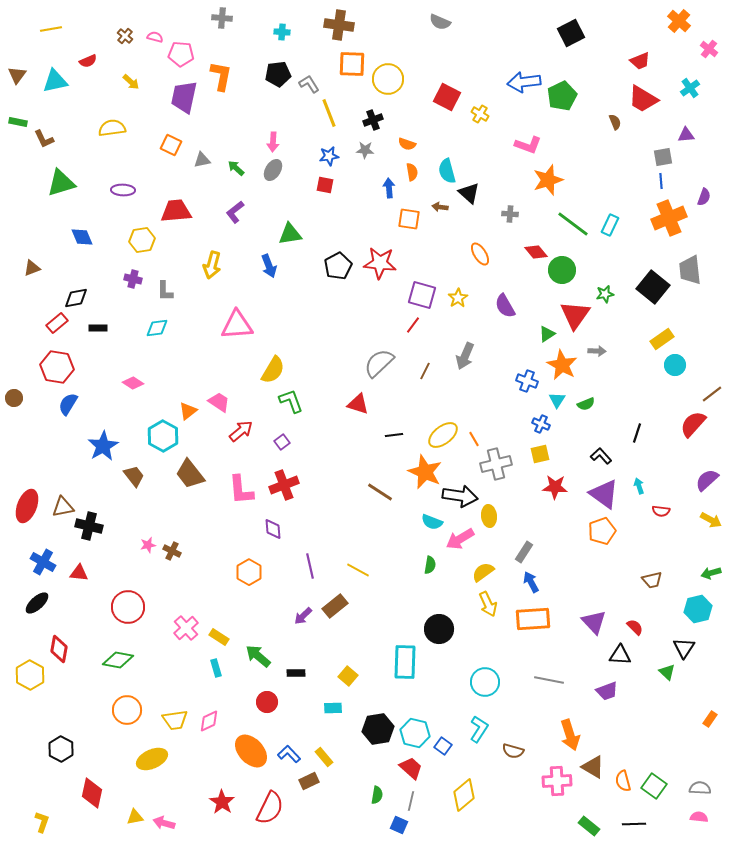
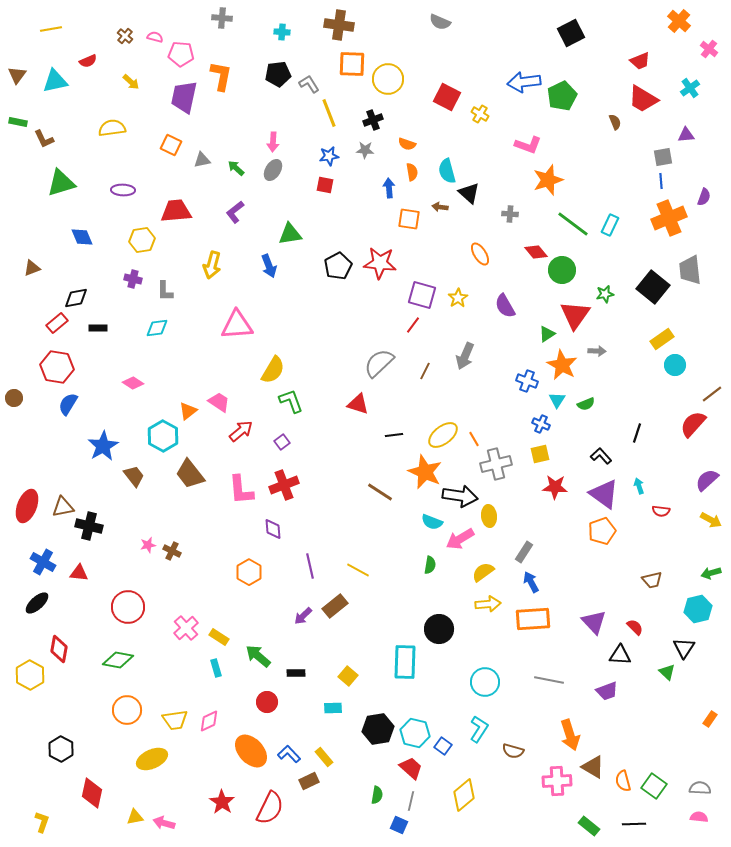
yellow arrow at (488, 604): rotated 70 degrees counterclockwise
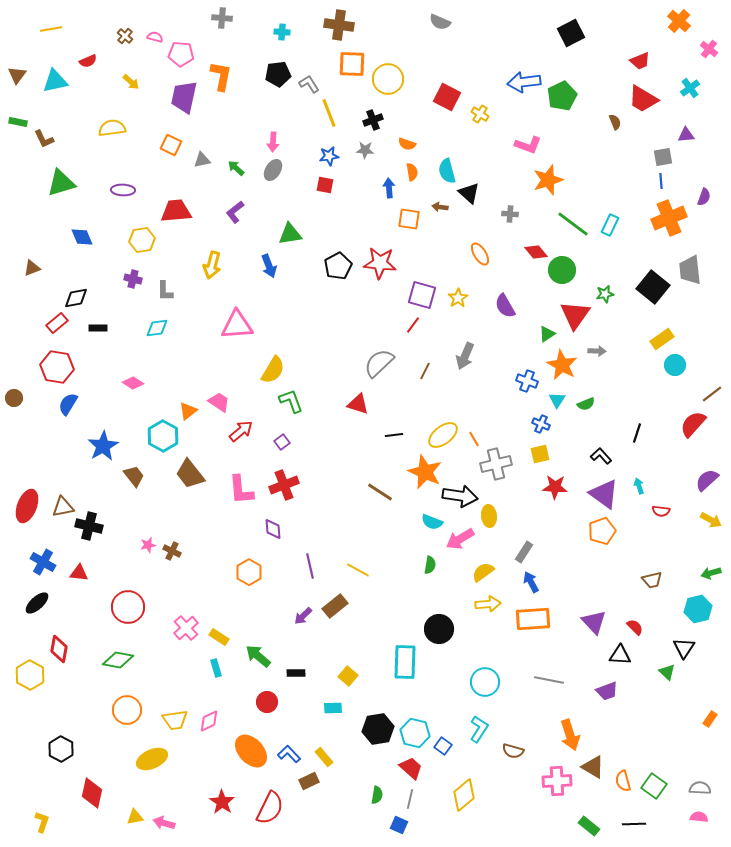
gray line at (411, 801): moved 1 px left, 2 px up
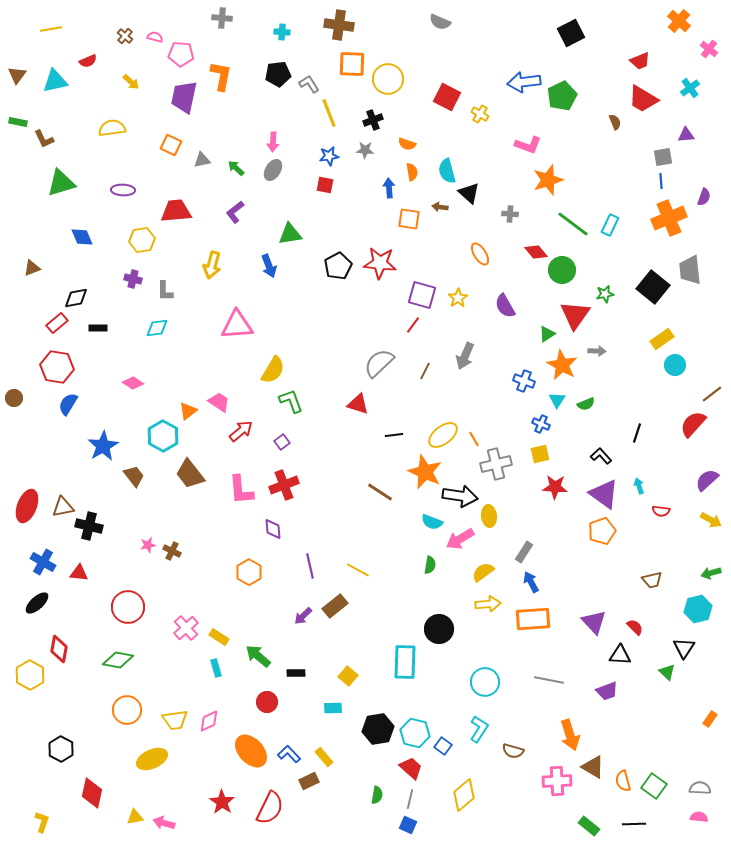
blue cross at (527, 381): moved 3 px left
blue square at (399, 825): moved 9 px right
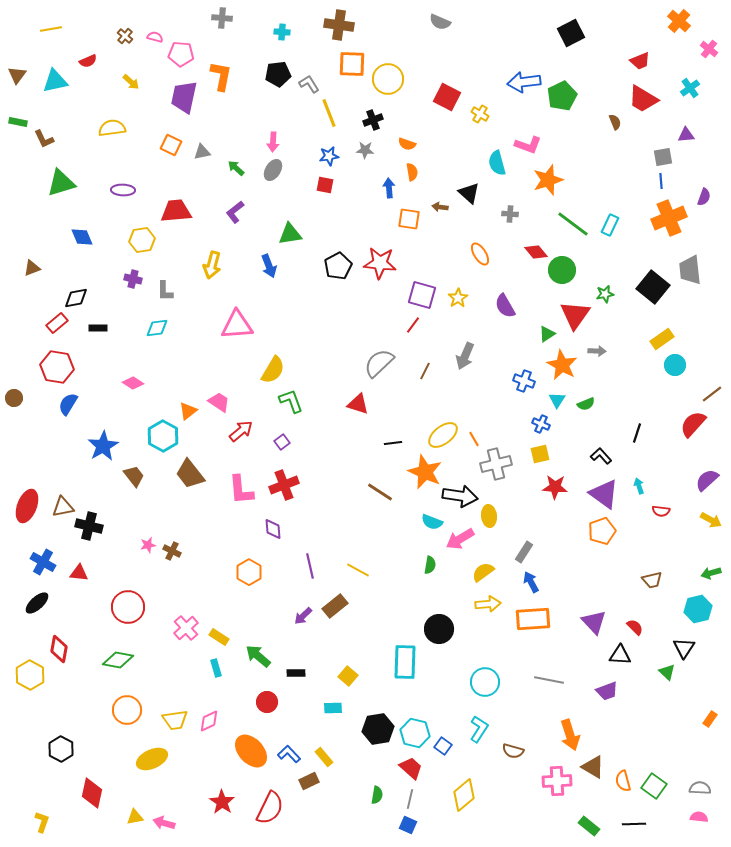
gray triangle at (202, 160): moved 8 px up
cyan semicircle at (447, 171): moved 50 px right, 8 px up
black line at (394, 435): moved 1 px left, 8 px down
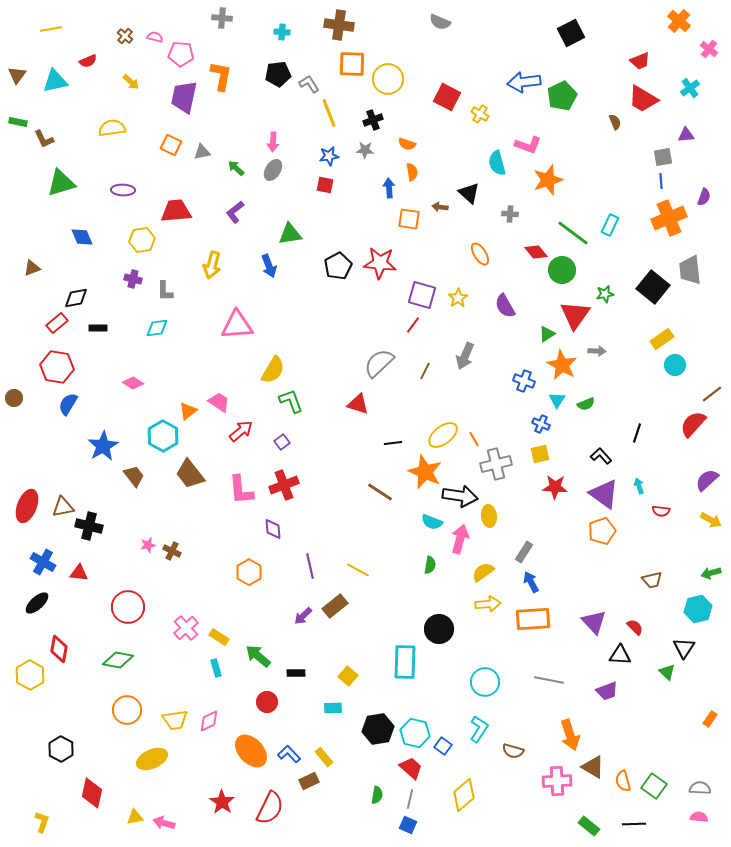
green line at (573, 224): moved 9 px down
pink arrow at (460, 539): rotated 136 degrees clockwise
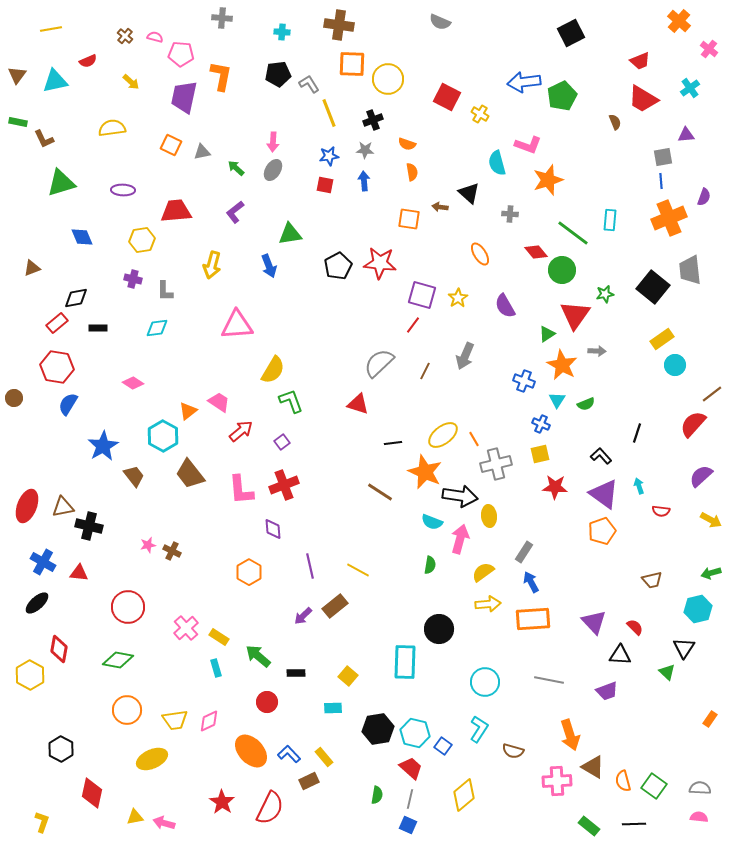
blue arrow at (389, 188): moved 25 px left, 7 px up
cyan rectangle at (610, 225): moved 5 px up; rotated 20 degrees counterclockwise
purple semicircle at (707, 480): moved 6 px left, 4 px up
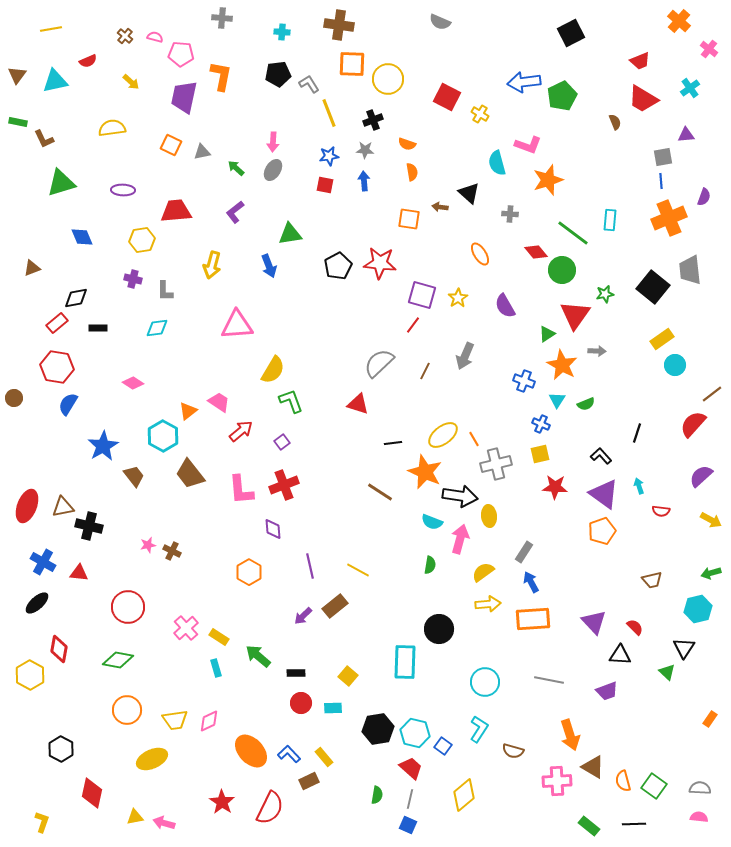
red circle at (267, 702): moved 34 px right, 1 px down
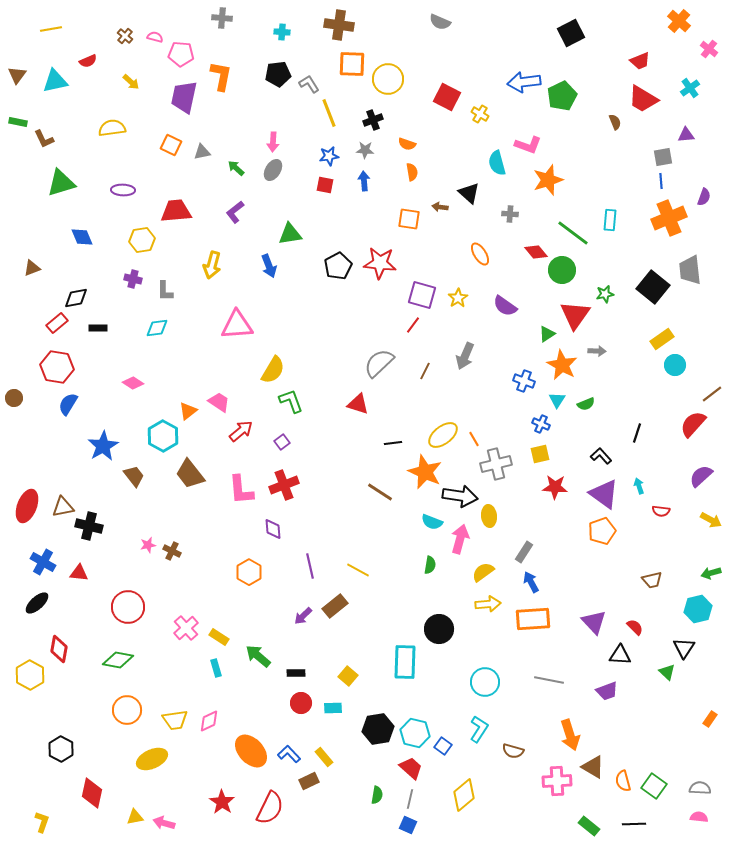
purple semicircle at (505, 306): rotated 25 degrees counterclockwise
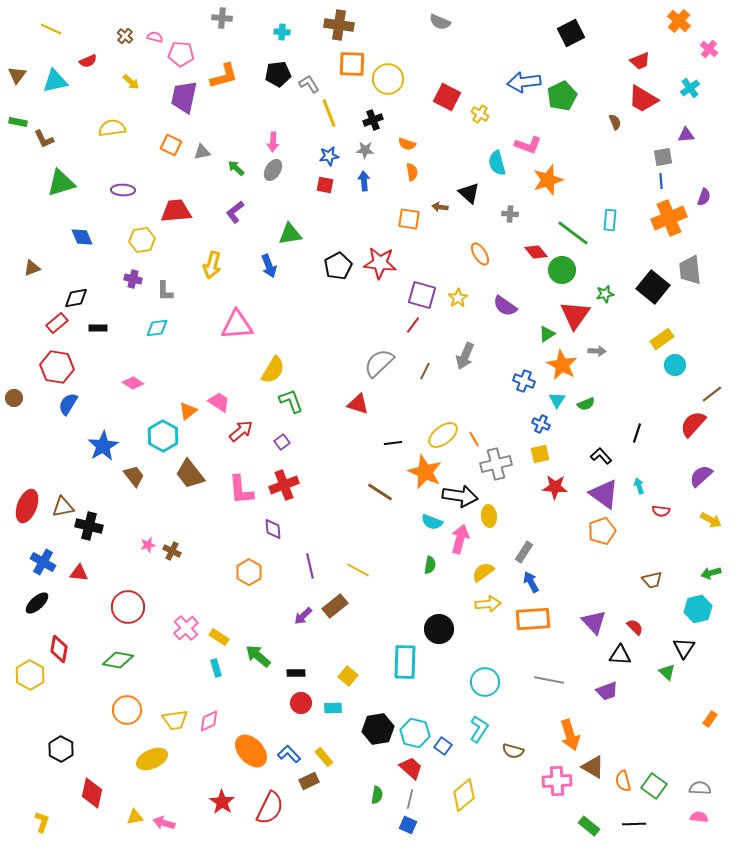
yellow line at (51, 29): rotated 35 degrees clockwise
orange L-shape at (221, 76): moved 3 px right; rotated 64 degrees clockwise
